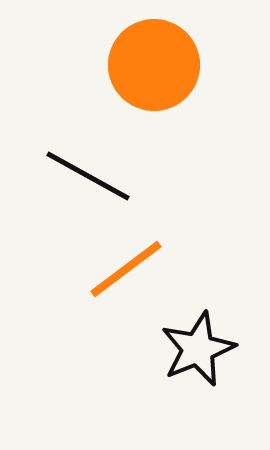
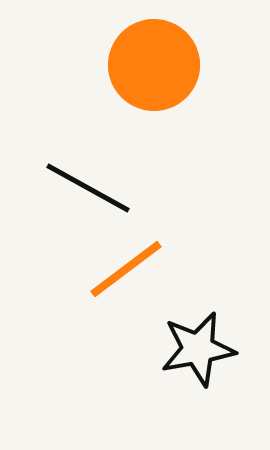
black line: moved 12 px down
black star: rotated 12 degrees clockwise
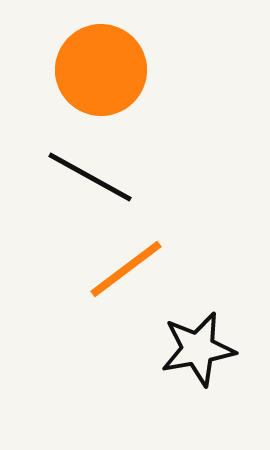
orange circle: moved 53 px left, 5 px down
black line: moved 2 px right, 11 px up
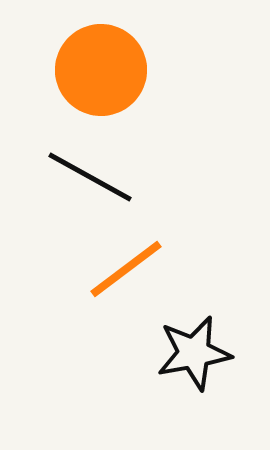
black star: moved 4 px left, 4 px down
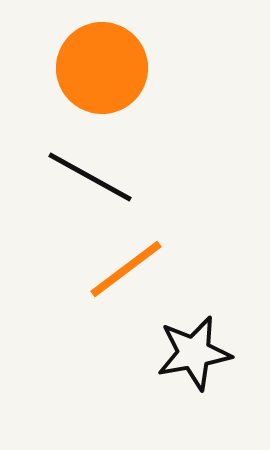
orange circle: moved 1 px right, 2 px up
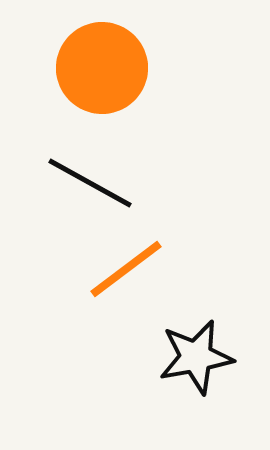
black line: moved 6 px down
black star: moved 2 px right, 4 px down
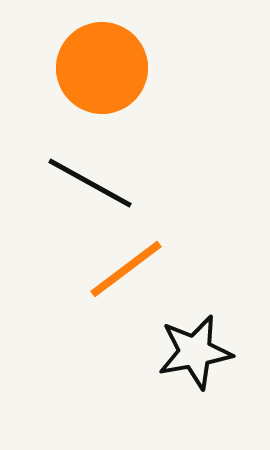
black star: moved 1 px left, 5 px up
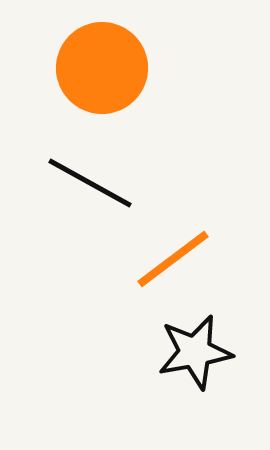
orange line: moved 47 px right, 10 px up
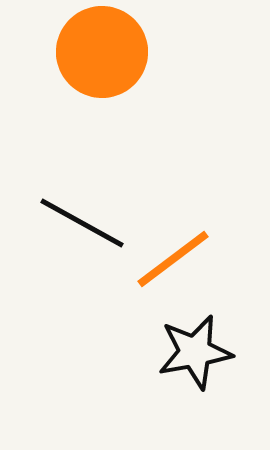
orange circle: moved 16 px up
black line: moved 8 px left, 40 px down
